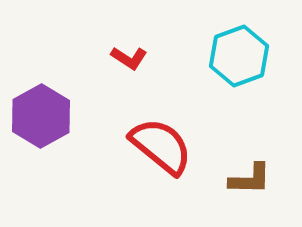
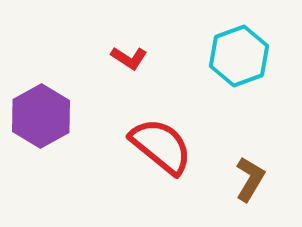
brown L-shape: rotated 60 degrees counterclockwise
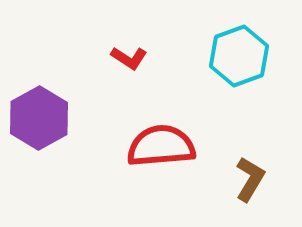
purple hexagon: moved 2 px left, 2 px down
red semicircle: rotated 44 degrees counterclockwise
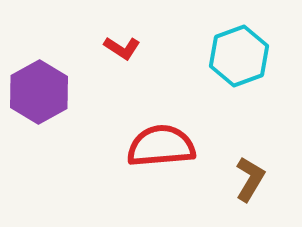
red L-shape: moved 7 px left, 10 px up
purple hexagon: moved 26 px up
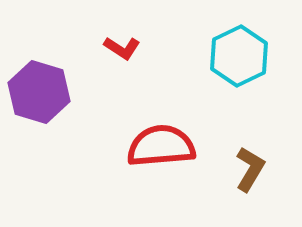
cyan hexagon: rotated 6 degrees counterclockwise
purple hexagon: rotated 14 degrees counterclockwise
brown L-shape: moved 10 px up
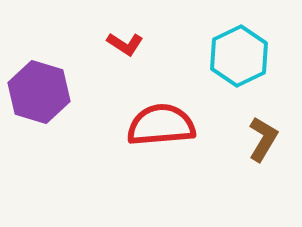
red L-shape: moved 3 px right, 4 px up
red semicircle: moved 21 px up
brown L-shape: moved 13 px right, 30 px up
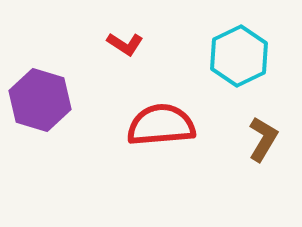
purple hexagon: moved 1 px right, 8 px down
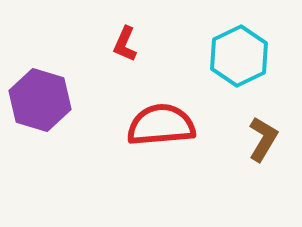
red L-shape: rotated 81 degrees clockwise
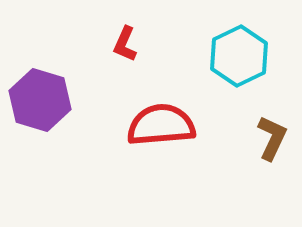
brown L-shape: moved 9 px right, 1 px up; rotated 6 degrees counterclockwise
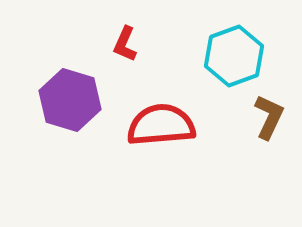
cyan hexagon: moved 5 px left; rotated 6 degrees clockwise
purple hexagon: moved 30 px right
brown L-shape: moved 3 px left, 21 px up
